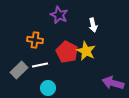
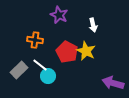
white line: rotated 49 degrees clockwise
cyan circle: moved 12 px up
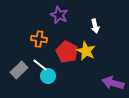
white arrow: moved 2 px right, 1 px down
orange cross: moved 4 px right, 1 px up
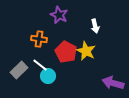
red pentagon: moved 1 px left
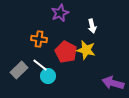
purple star: moved 1 px right, 2 px up; rotated 24 degrees clockwise
white arrow: moved 3 px left
yellow star: moved 1 px up; rotated 12 degrees counterclockwise
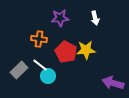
purple star: moved 5 px down; rotated 18 degrees clockwise
white arrow: moved 3 px right, 8 px up
yellow star: rotated 18 degrees counterclockwise
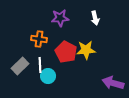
white line: rotated 49 degrees clockwise
gray rectangle: moved 1 px right, 4 px up
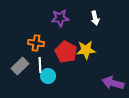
orange cross: moved 3 px left, 4 px down
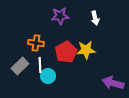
purple star: moved 2 px up
red pentagon: rotated 15 degrees clockwise
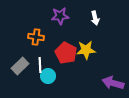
orange cross: moved 6 px up
red pentagon: moved 1 px down; rotated 15 degrees counterclockwise
